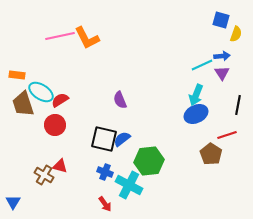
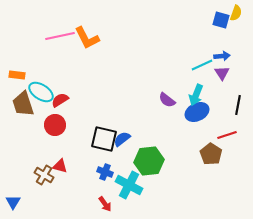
yellow semicircle: moved 21 px up
purple semicircle: moved 47 px right; rotated 30 degrees counterclockwise
blue ellipse: moved 1 px right, 2 px up
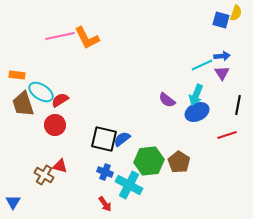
brown pentagon: moved 32 px left, 8 px down
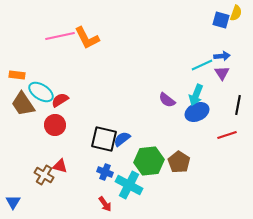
brown trapezoid: rotated 16 degrees counterclockwise
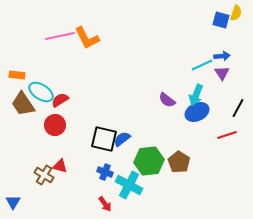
black line: moved 3 px down; rotated 18 degrees clockwise
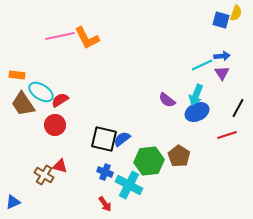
brown pentagon: moved 6 px up
blue triangle: rotated 35 degrees clockwise
